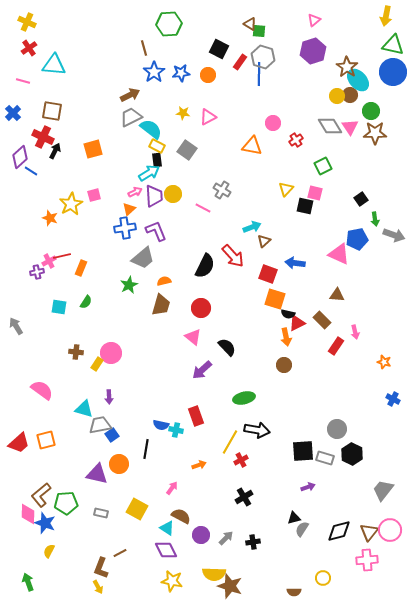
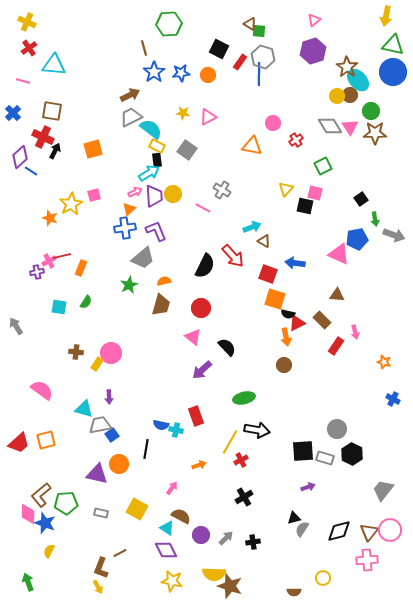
brown triangle at (264, 241): rotated 48 degrees counterclockwise
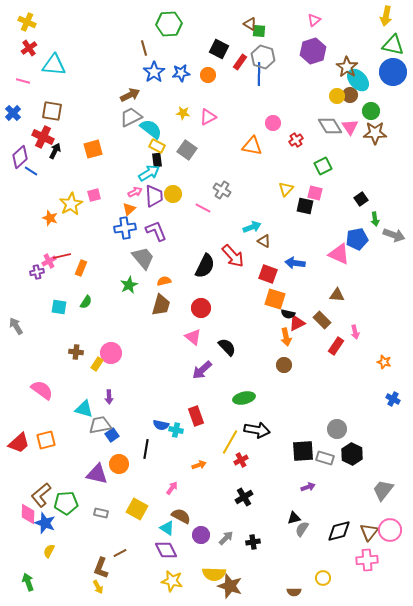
gray trapezoid at (143, 258): rotated 90 degrees counterclockwise
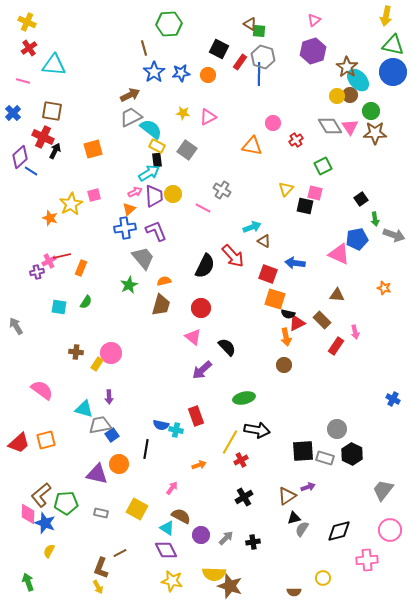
orange star at (384, 362): moved 74 px up
brown triangle at (369, 532): moved 82 px left, 36 px up; rotated 18 degrees clockwise
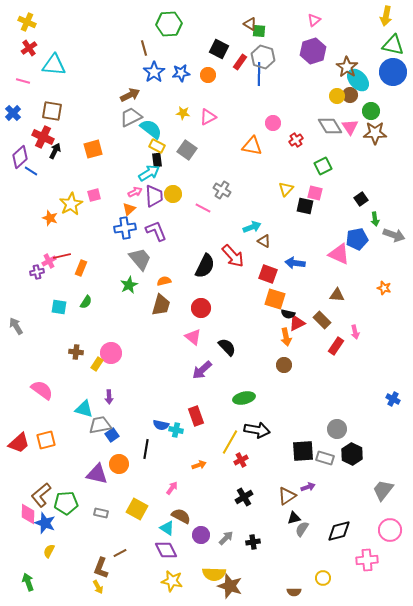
gray trapezoid at (143, 258): moved 3 px left, 1 px down
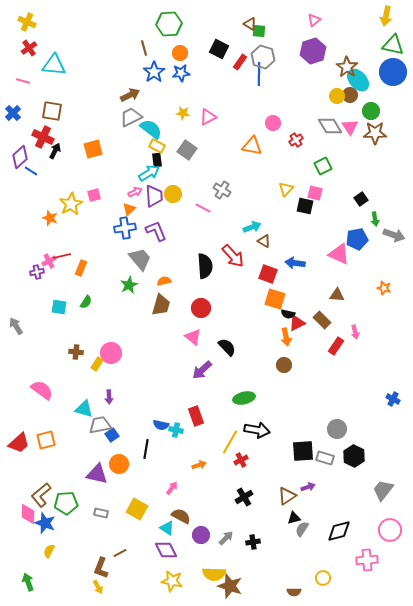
orange circle at (208, 75): moved 28 px left, 22 px up
black semicircle at (205, 266): rotated 30 degrees counterclockwise
black hexagon at (352, 454): moved 2 px right, 2 px down
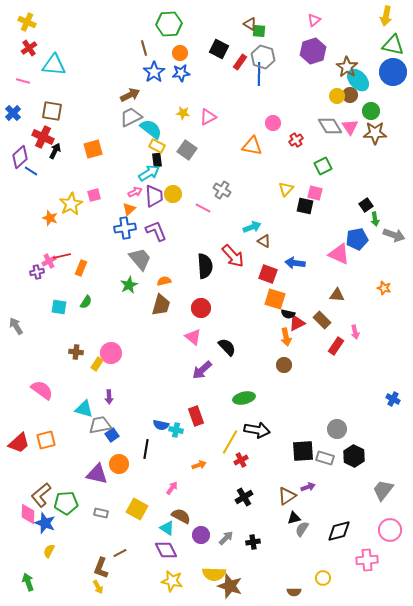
black square at (361, 199): moved 5 px right, 6 px down
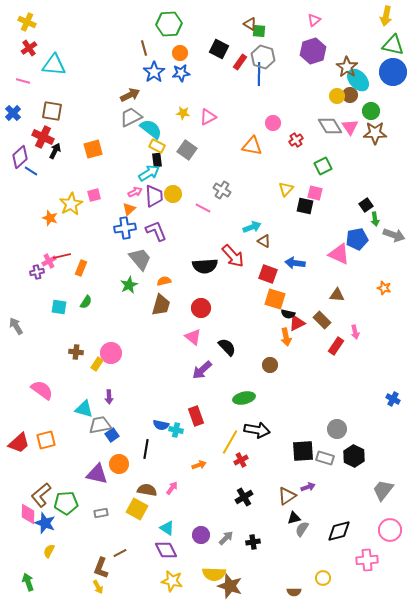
black semicircle at (205, 266): rotated 90 degrees clockwise
brown circle at (284, 365): moved 14 px left
gray rectangle at (101, 513): rotated 24 degrees counterclockwise
brown semicircle at (181, 516): moved 34 px left, 26 px up; rotated 18 degrees counterclockwise
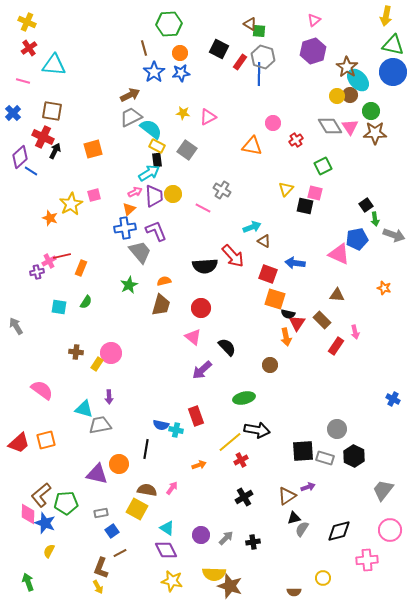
gray trapezoid at (140, 259): moved 7 px up
red triangle at (297, 323): rotated 30 degrees counterclockwise
blue square at (112, 435): moved 96 px down
yellow line at (230, 442): rotated 20 degrees clockwise
